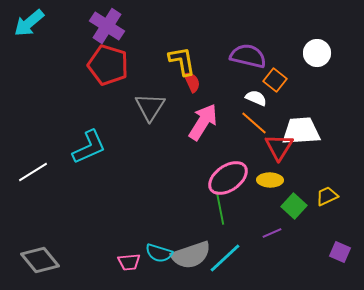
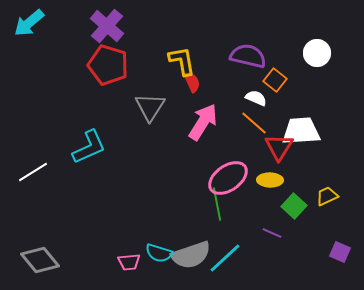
purple cross: rotated 8 degrees clockwise
green line: moved 3 px left, 4 px up
purple line: rotated 48 degrees clockwise
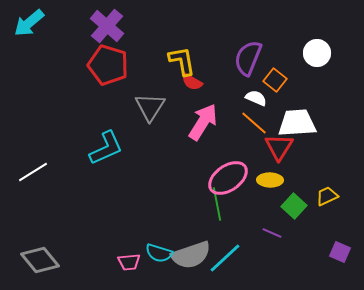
purple semicircle: moved 2 px down; rotated 81 degrees counterclockwise
red semicircle: rotated 145 degrees clockwise
white trapezoid: moved 4 px left, 8 px up
cyan L-shape: moved 17 px right, 1 px down
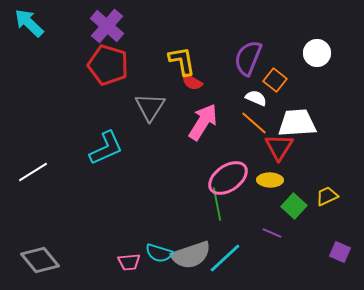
cyan arrow: rotated 84 degrees clockwise
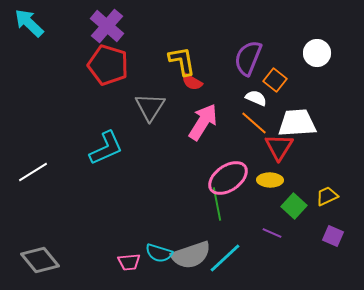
purple square: moved 7 px left, 16 px up
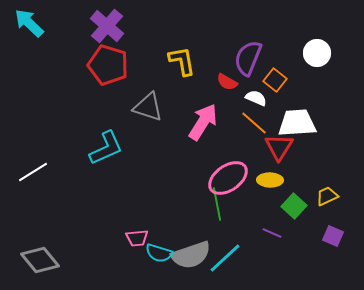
red semicircle: moved 35 px right
gray triangle: moved 2 px left; rotated 44 degrees counterclockwise
pink trapezoid: moved 8 px right, 24 px up
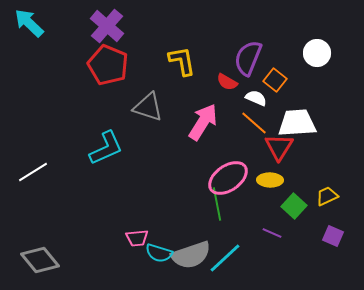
red pentagon: rotated 6 degrees clockwise
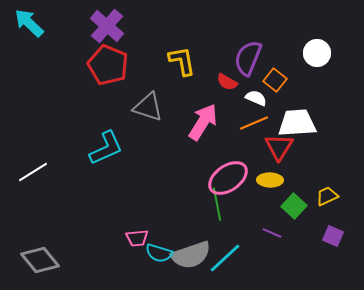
orange line: rotated 64 degrees counterclockwise
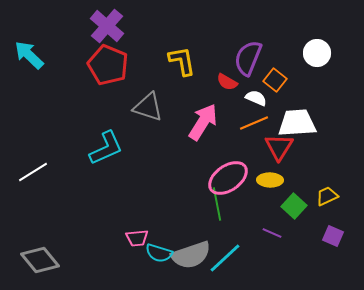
cyan arrow: moved 32 px down
